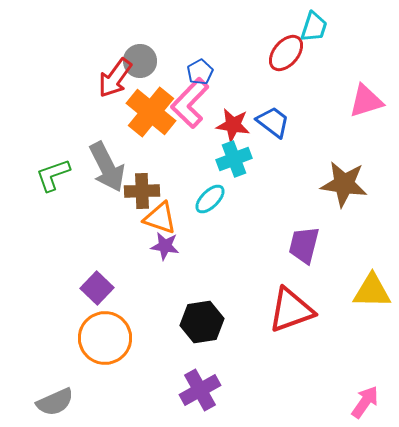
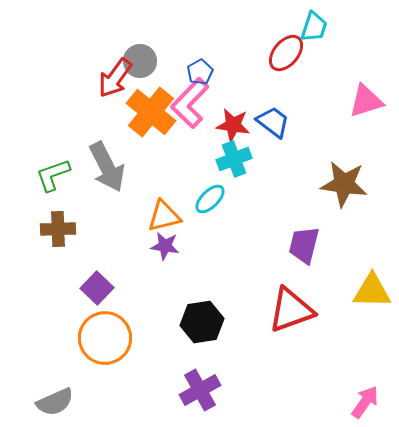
brown cross: moved 84 px left, 38 px down
orange triangle: moved 4 px right, 2 px up; rotated 33 degrees counterclockwise
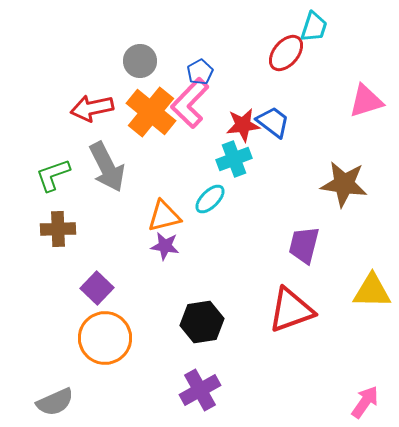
red arrow: moved 23 px left, 30 px down; rotated 42 degrees clockwise
red star: moved 10 px right; rotated 16 degrees counterclockwise
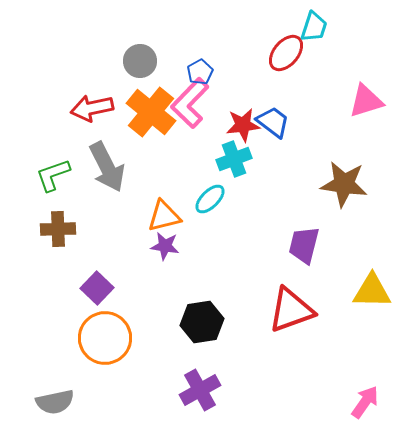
gray semicircle: rotated 12 degrees clockwise
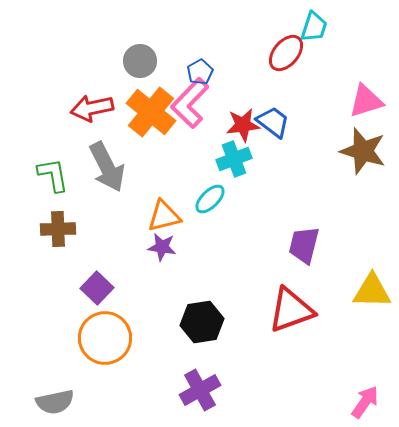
green L-shape: rotated 99 degrees clockwise
brown star: moved 19 px right, 33 px up; rotated 9 degrees clockwise
purple star: moved 3 px left, 1 px down
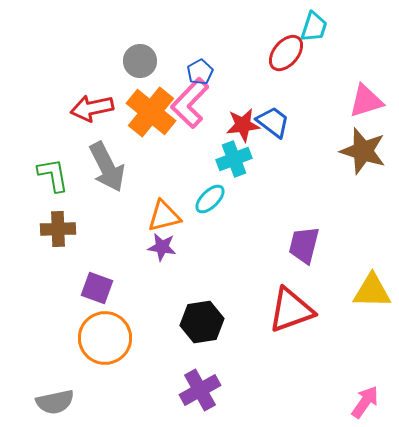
purple square: rotated 24 degrees counterclockwise
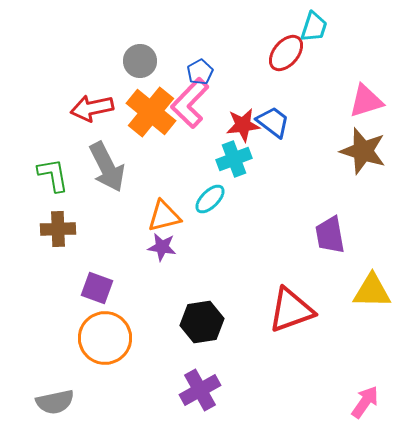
purple trapezoid: moved 26 px right, 10 px up; rotated 24 degrees counterclockwise
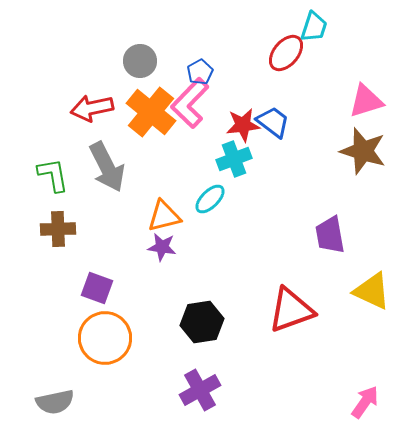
yellow triangle: rotated 24 degrees clockwise
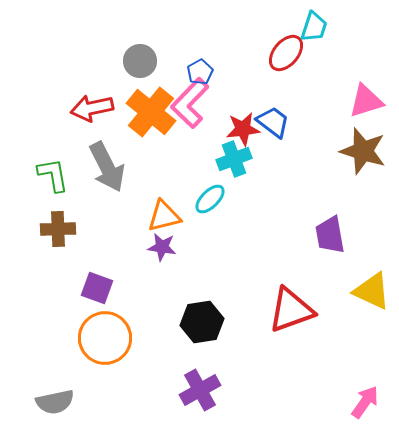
red star: moved 4 px down
